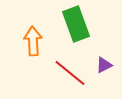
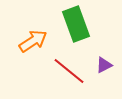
orange arrow: rotated 60 degrees clockwise
red line: moved 1 px left, 2 px up
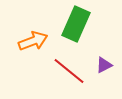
green rectangle: rotated 44 degrees clockwise
orange arrow: rotated 12 degrees clockwise
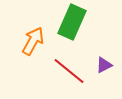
green rectangle: moved 4 px left, 2 px up
orange arrow: rotated 40 degrees counterclockwise
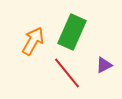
green rectangle: moved 10 px down
red line: moved 2 px left, 2 px down; rotated 12 degrees clockwise
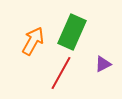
purple triangle: moved 1 px left, 1 px up
red line: moved 6 px left; rotated 68 degrees clockwise
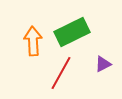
green rectangle: rotated 40 degrees clockwise
orange arrow: rotated 32 degrees counterclockwise
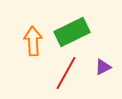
purple triangle: moved 3 px down
red line: moved 5 px right
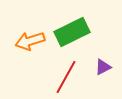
orange arrow: moved 3 px left; rotated 104 degrees counterclockwise
red line: moved 4 px down
